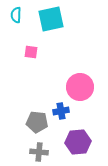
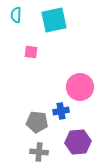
cyan square: moved 3 px right, 1 px down
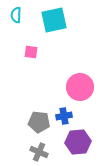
blue cross: moved 3 px right, 5 px down
gray pentagon: moved 2 px right
gray cross: rotated 18 degrees clockwise
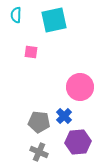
blue cross: rotated 35 degrees counterclockwise
